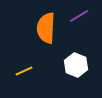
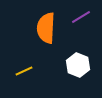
purple line: moved 2 px right, 1 px down
white hexagon: moved 2 px right
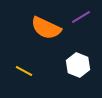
orange semicircle: rotated 68 degrees counterclockwise
yellow line: rotated 54 degrees clockwise
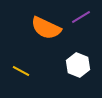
yellow line: moved 3 px left
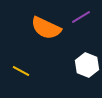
white hexagon: moved 9 px right
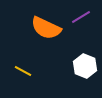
white hexagon: moved 2 px left, 1 px down
yellow line: moved 2 px right
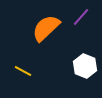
purple line: rotated 18 degrees counterclockwise
orange semicircle: rotated 112 degrees clockwise
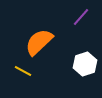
orange semicircle: moved 7 px left, 14 px down
white hexagon: moved 2 px up; rotated 20 degrees clockwise
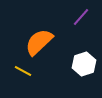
white hexagon: moved 1 px left
